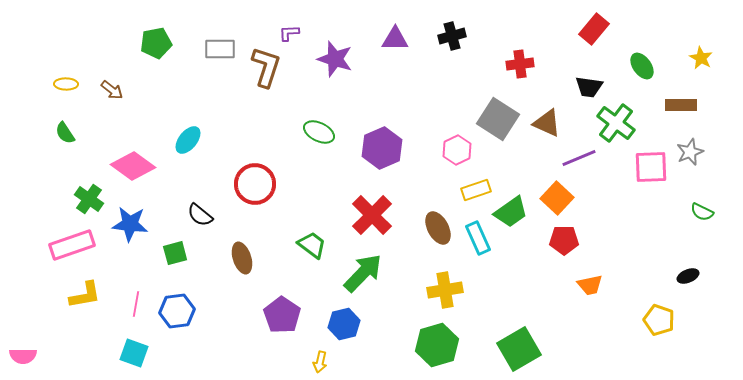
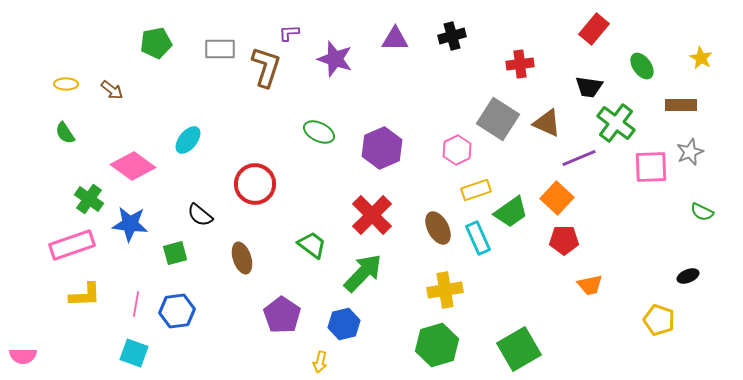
yellow L-shape at (85, 295): rotated 8 degrees clockwise
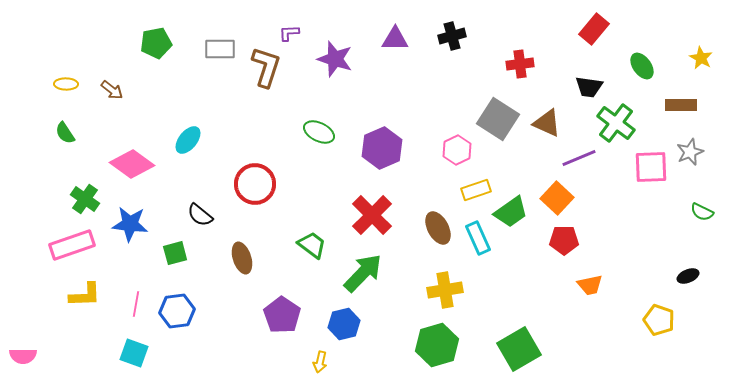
pink diamond at (133, 166): moved 1 px left, 2 px up
green cross at (89, 199): moved 4 px left
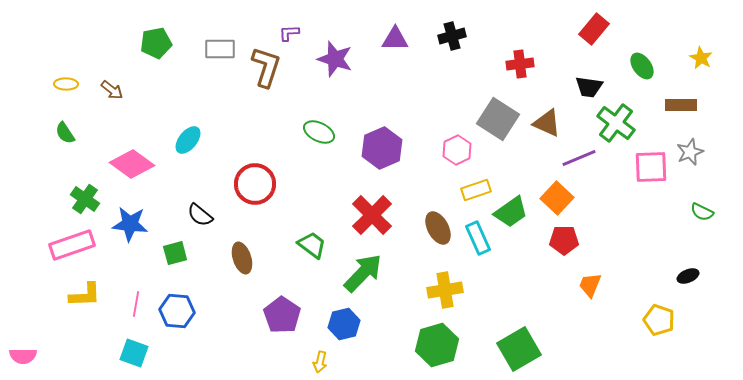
orange trapezoid at (590, 285): rotated 124 degrees clockwise
blue hexagon at (177, 311): rotated 12 degrees clockwise
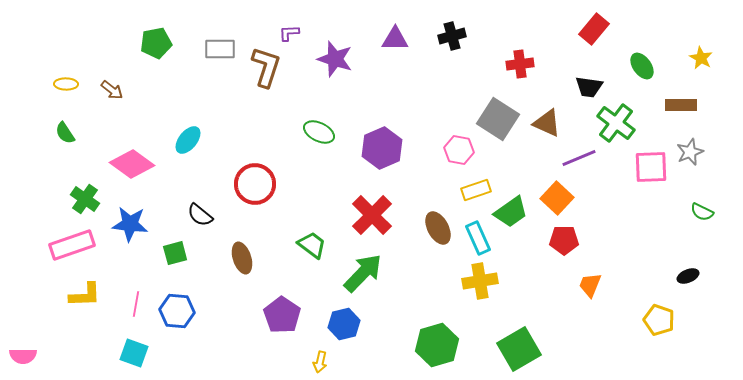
pink hexagon at (457, 150): moved 2 px right; rotated 24 degrees counterclockwise
yellow cross at (445, 290): moved 35 px right, 9 px up
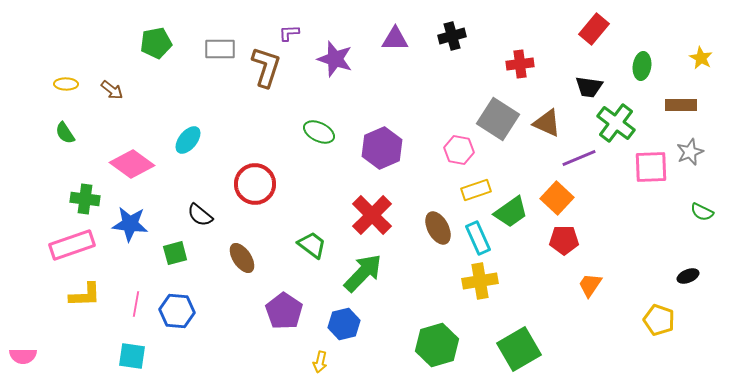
green ellipse at (642, 66): rotated 44 degrees clockwise
green cross at (85, 199): rotated 28 degrees counterclockwise
brown ellipse at (242, 258): rotated 16 degrees counterclockwise
orange trapezoid at (590, 285): rotated 12 degrees clockwise
purple pentagon at (282, 315): moved 2 px right, 4 px up
cyan square at (134, 353): moved 2 px left, 3 px down; rotated 12 degrees counterclockwise
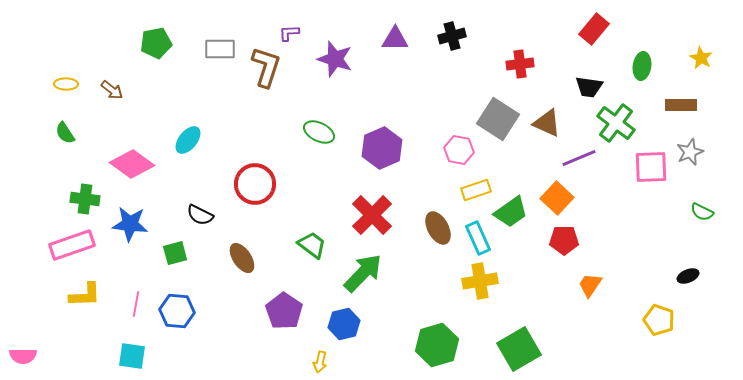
black semicircle at (200, 215): rotated 12 degrees counterclockwise
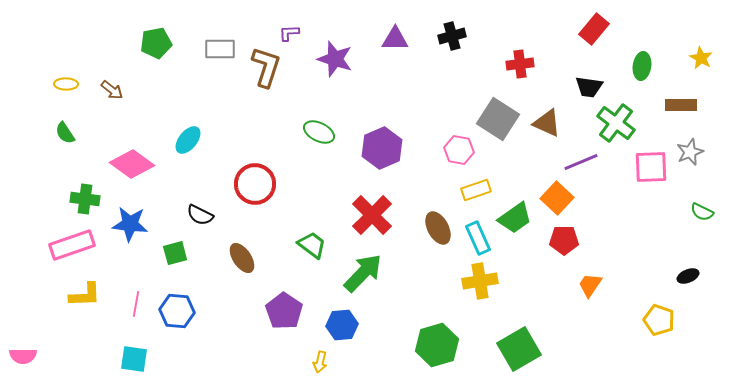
purple line at (579, 158): moved 2 px right, 4 px down
green trapezoid at (511, 212): moved 4 px right, 6 px down
blue hexagon at (344, 324): moved 2 px left, 1 px down; rotated 8 degrees clockwise
cyan square at (132, 356): moved 2 px right, 3 px down
